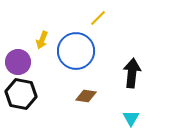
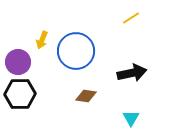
yellow line: moved 33 px right; rotated 12 degrees clockwise
black arrow: rotated 72 degrees clockwise
black hexagon: moved 1 px left; rotated 12 degrees counterclockwise
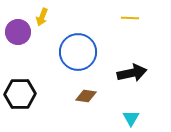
yellow line: moved 1 px left; rotated 36 degrees clockwise
yellow arrow: moved 23 px up
blue circle: moved 2 px right, 1 px down
purple circle: moved 30 px up
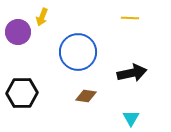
black hexagon: moved 2 px right, 1 px up
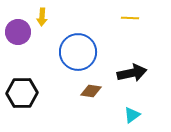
yellow arrow: rotated 18 degrees counterclockwise
brown diamond: moved 5 px right, 5 px up
cyan triangle: moved 1 px right, 3 px up; rotated 24 degrees clockwise
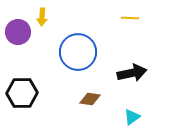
brown diamond: moved 1 px left, 8 px down
cyan triangle: moved 2 px down
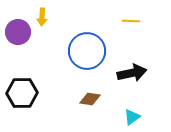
yellow line: moved 1 px right, 3 px down
blue circle: moved 9 px right, 1 px up
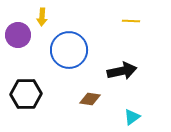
purple circle: moved 3 px down
blue circle: moved 18 px left, 1 px up
black arrow: moved 10 px left, 2 px up
black hexagon: moved 4 px right, 1 px down
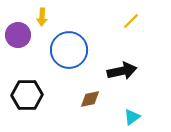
yellow line: rotated 48 degrees counterclockwise
black hexagon: moved 1 px right, 1 px down
brown diamond: rotated 20 degrees counterclockwise
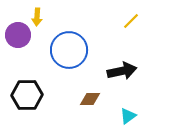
yellow arrow: moved 5 px left
brown diamond: rotated 10 degrees clockwise
cyan triangle: moved 4 px left, 1 px up
